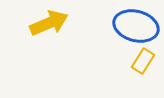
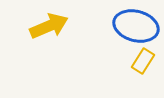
yellow arrow: moved 3 px down
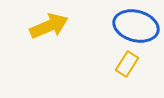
yellow rectangle: moved 16 px left, 3 px down
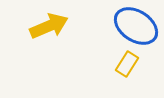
blue ellipse: rotated 18 degrees clockwise
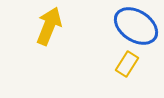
yellow arrow: rotated 45 degrees counterclockwise
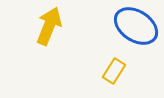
yellow rectangle: moved 13 px left, 7 px down
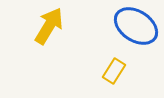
yellow arrow: rotated 9 degrees clockwise
